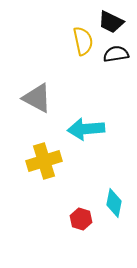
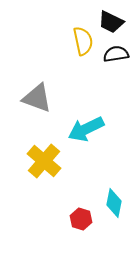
gray triangle: rotated 8 degrees counterclockwise
cyan arrow: rotated 21 degrees counterclockwise
yellow cross: rotated 32 degrees counterclockwise
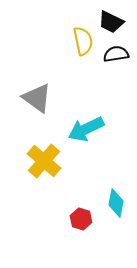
gray triangle: rotated 16 degrees clockwise
cyan diamond: moved 2 px right
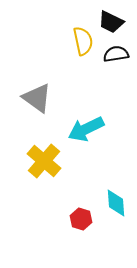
cyan diamond: rotated 16 degrees counterclockwise
